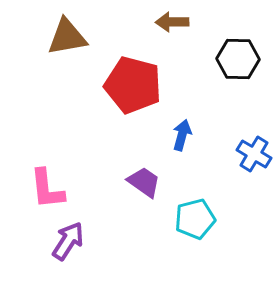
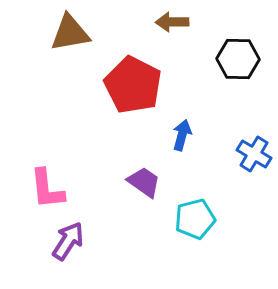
brown triangle: moved 3 px right, 4 px up
red pentagon: rotated 12 degrees clockwise
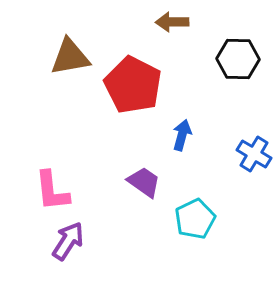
brown triangle: moved 24 px down
pink L-shape: moved 5 px right, 2 px down
cyan pentagon: rotated 12 degrees counterclockwise
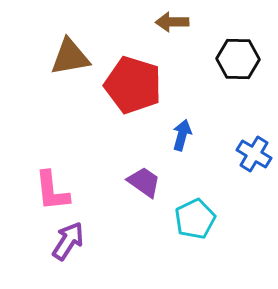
red pentagon: rotated 10 degrees counterclockwise
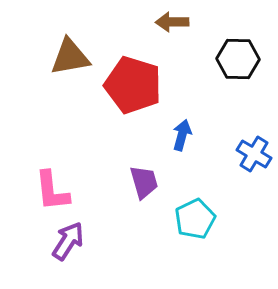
purple trapezoid: rotated 39 degrees clockwise
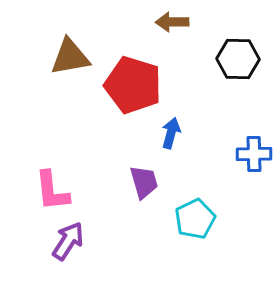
blue arrow: moved 11 px left, 2 px up
blue cross: rotated 32 degrees counterclockwise
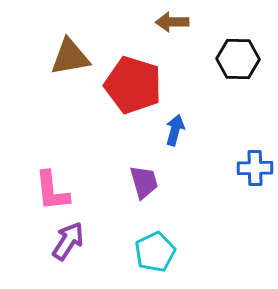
blue arrow: moved 4 px right, 3 px up
blue cross: moved 1 px right, 14 px down
cyan pentagon: moved 40 px left, 33 px down
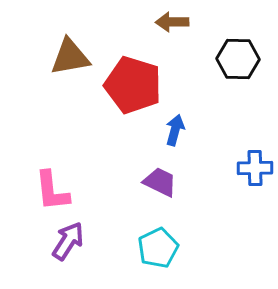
purple trapezoid: moved 16 px right; rotated 48 degrees counterclockwise
cyan pentagon: moved 3 px right, 4 px up
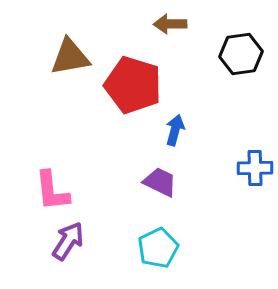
brown arrow: moved 2 px left, 2 px down
black hexagon: moved 3 px right, 5 px up; rotated 9 degrees counterclockwise
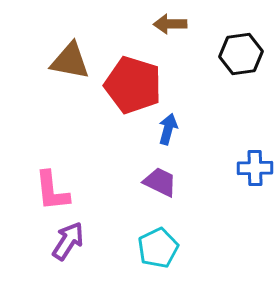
brown triangle: moved 4 px down; rotated 21 degrees clockwise
blue arrow: moved 7 px left, 1 px up
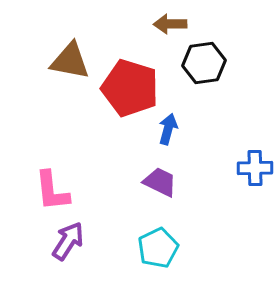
black hexagon: moved 37 px left, 9 px down
red pentagon: moved 3 px left, 3 px down
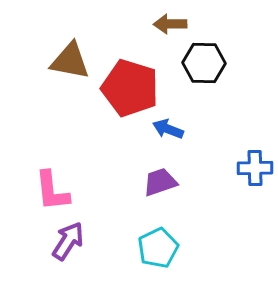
black hexagon: rotated 9 degrees clockwise
blue arrow: rotated 84 degrees counterclockwise
purple trapezoid: rotated 45 degrees counterclockwise
